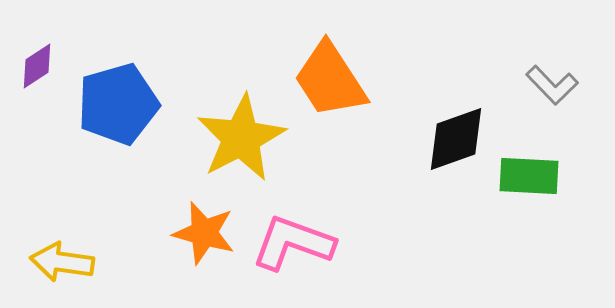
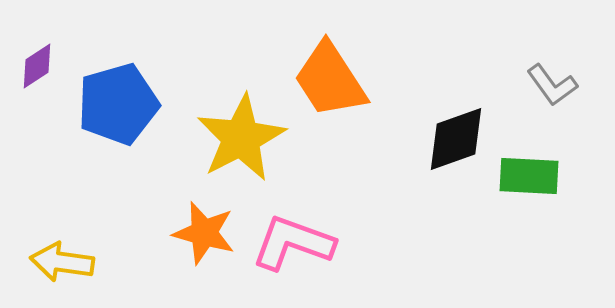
gray L-shape: rotated 8 degrees clockwise
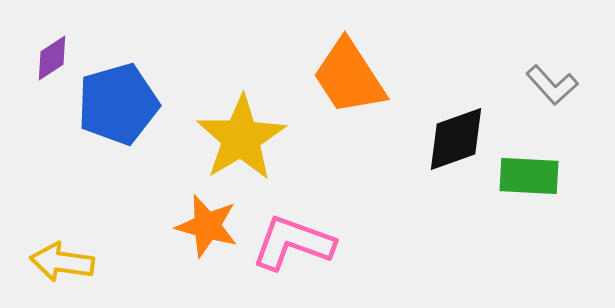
purple diamond: moved 15 px right, 8 px up
orange trapezoid: moved 19 px right, 3 px up
gray L-shape: rotated 6 degrees counterclockwise
yellow star: rotated 4 degrees counterclockwise
orange star: moved 3 px right, 7 px up
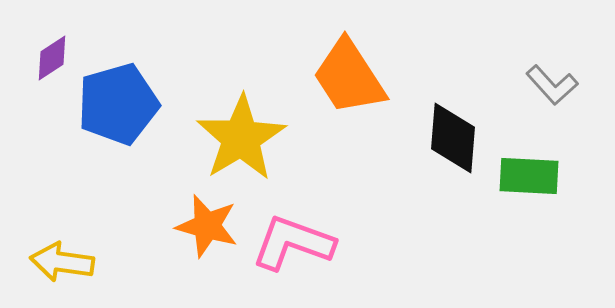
black diamond: moved 3 px left, 1 px up; rotated 66 degrees counterclockwise
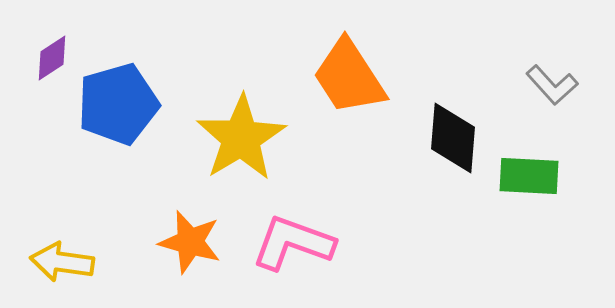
orange star: moved 17 px left, 16 px down
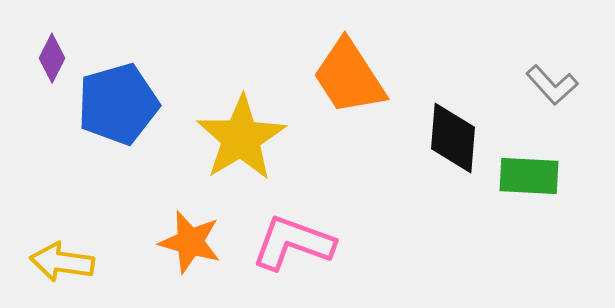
purple diamond: rotated 30 degrees counterclockwise
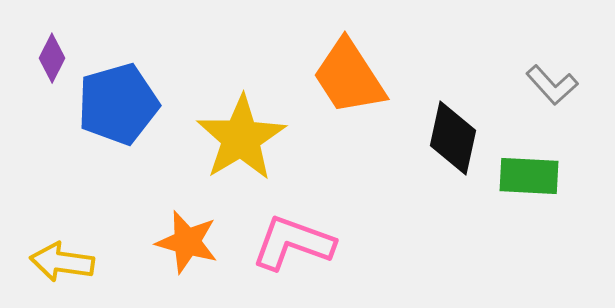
black diamond: rotated 8 degrees clockwise
orange star: moved 3 px left
